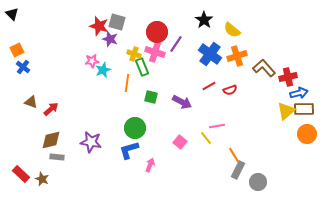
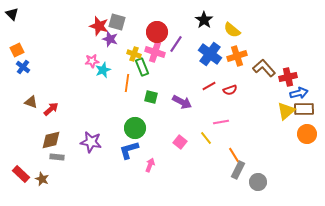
pink line at (217, 126): moved 4 px right, 4 px up
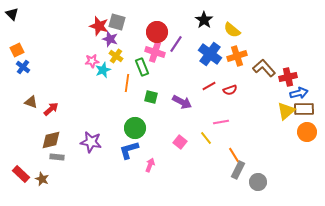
yellow cross at (134, 54): moved 18 px left, 2 px down; rotated 16 degrees clockwise
orange circle at (307, 134): moved 2 px up
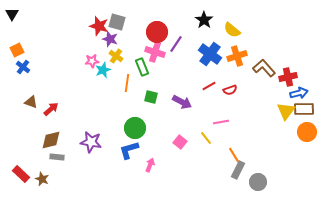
black triangle at (12, 14): rotated 16 degrees clockwise
yellow triangle at (286, 111): rotated 12 degrees counterclockwise
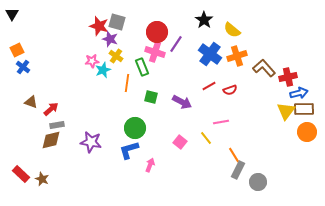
gray rectangle at (57, 157): moved 32 px up; rotated 16 degrees counterclockwise
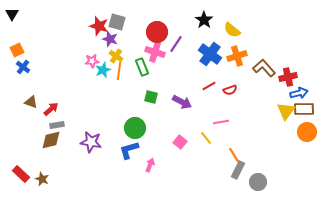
orange line at (127, 83): moved 8 px left, 12 px up
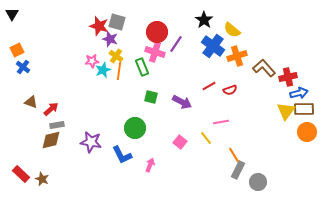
blue cross at (210, 54): moved 3 px right, 8 px up
blue L-shape at (129, 150): moved 7 px left, 5 px down; rotated 100 degrees counterclockwise
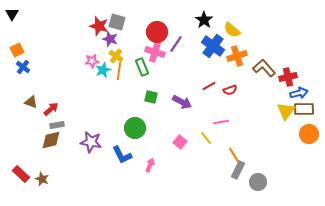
orange circle at (307, 132): moved 2 px right, 2 px down
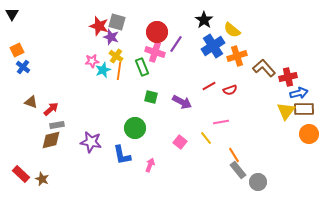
purple star at (110, 39): moved 1 px right, 2 px up
blue cross at (213, 46): rotated 20 degrees clockwise
blue L-shape at (122, 155): rotated 15 degrees clockwise
gray rectangle at (238, 170): rotated 66 degrees counterclockwise
